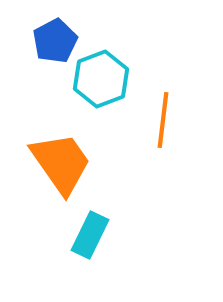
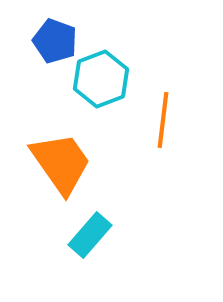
blue pentagon: rotated 24 degrees counterclockwise
cyan rectangle: rotated 15 degrees clockwise
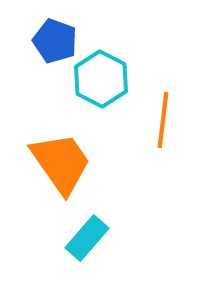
cyan hexagon: rotated 12 degrees counterclockwise
cyan rectangle: moved 3 px left, 3 px down
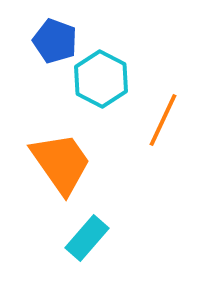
orange line: rotated 18 degrees clockwise
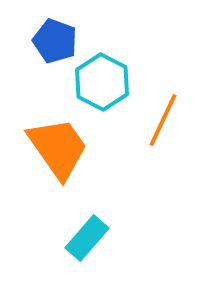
cyan hexagon: moved 1 px right, 3 px down
orange trapezoid: moved 3 px left, 15 px up
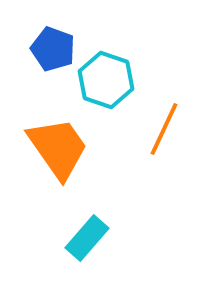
blue pentagon: moved 2 px left, 8 px down
cyan hexagon: moved 4 px right, 2 px up; rotated 8 degrees counterclockwise
orange line: moved 1 px right, 9 px down
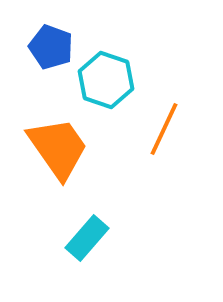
blue pentagon: moved 2 px left, 2 px up
